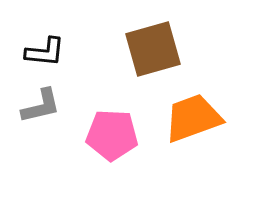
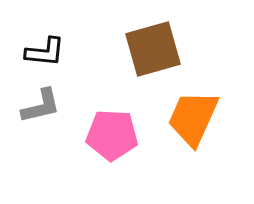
orange trapezoid: rotated 46 degrees counterclockwise
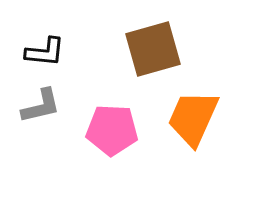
pink pentagon: moved 5 px up
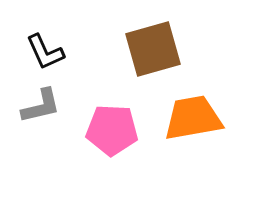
black L-shape: rotated 60 degrees clockwise
orange trapezoid: rotated 56 degrees clockwise
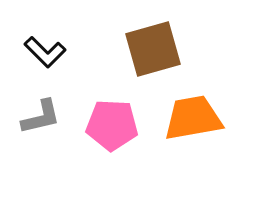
black L-shape: rotated 21 degrees counterclockwise
gray L-shape: moved 11 px down
pink pentagon: moved 5 px up
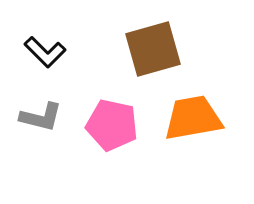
gray L-shape: rotated 27 degrees clockwise
pink pentagon: rotated 9 degrees clockwise
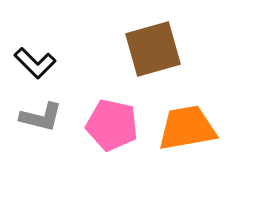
black L-shape: moved 10 px left, 11 px down
orange trapezoid: moved 6 px left, 10 px down
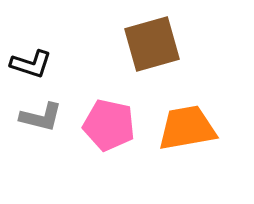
brown square: moved 1 px left, 5 px up
black L-shape: moved 4 px left, 1 px down; rotated 27 degrees counterclockwise
pink pentagon: moved 3 px left
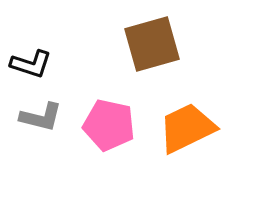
orange trapezoid: rotated 16 degrees counterclockwise
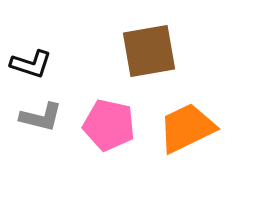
brown square: moved 3 px left, 7 px down; rotated 6 degrees clockwise
